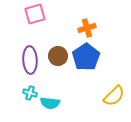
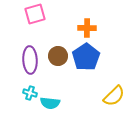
orange cross: rotated 18 degrees clockwise
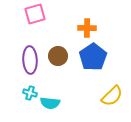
blue pentagon: moved 7 px right
yellow semicircle: moved 2 px left
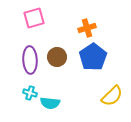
pink square: moved 1 px left, 4 px down
orange cross: rotated 18 degrees counterclockwise
brown circle: moved 1 px left, 1 px down
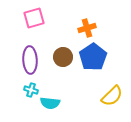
brown circle: moved 6 px right
cyan cross: moved 1 px right, 3 px up
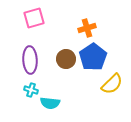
brown circle: moved 3 px right, 2 px down
yellow semicircle: moved 12 px up
